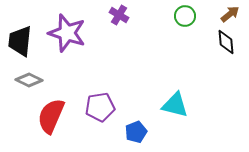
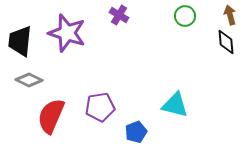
brown arrow: moved 1 px down; rotated 66 degrees counterclockwise
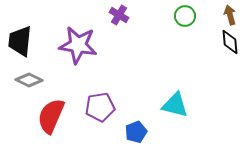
purple star: moved 11 px right, 12 px down; rotated 9 degrees counterclockwise
black diamond: moved 4 px right
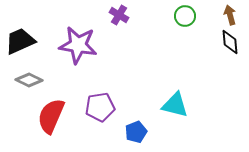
black trapezoid: rotated 60 degrees clockwise
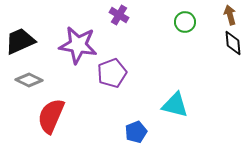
green circle: moved 6 px down
black diamond: moved 3 px right, 1 px down
purple pentagon: moved 12 px right, 34 px up; rotated 12 degrees counterclockwise
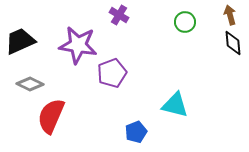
gray diamond: moved 1 px right, 4 px down
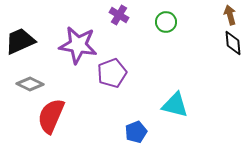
green circle: moved 19 px left
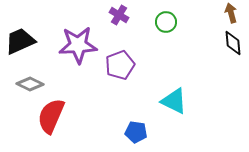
brown arrow: moved 1 px right, 2 px up
purple star: rotated 12 degrees counterclockwise
purple pentagon: moved 8 px right, 8 px up
cyan triangle: moved 1 px left, 4 px up; rotated 12 degrees clockwise
blue pentagon: rotated 30 degrees clockwise
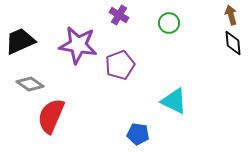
brown arrow: moved 2 px down
green circle: moved 3 px right, 1 px down
purple star: rotated 12 degrees clockwise
gray diamond: rotated 8 degrees clockwise
blue pentagon: moved 2 px right, 2 px down
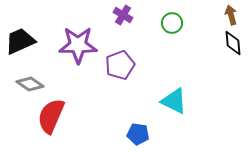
purple cross: moved 4 px right
green circle: moved 3 px right
purple star: rotated 9 degrees counterclockwise
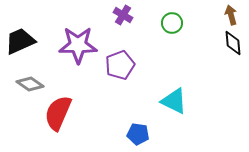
red semicircle: moved 7 px right, 3 px up
